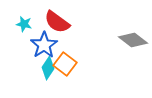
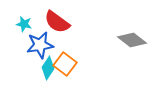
gray diamond: moved 1 px left
blue star: moved 4 px left; rotated 24 degrees clockwise
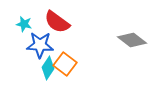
blue star: rotated 12 degrees clockwise
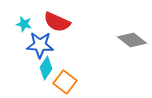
red semicircle: rotated 12 degrees counterclockwise
orange square: moved 18 px down
cyan diamond: moved 2 px left
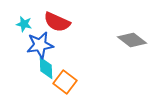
blue star: rotated 12 degrees counterclockwise
cyan diamond: rotated 35 degrees counterclockwise
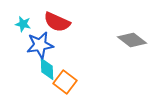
cyan star: moved 1 px left
cyan diamond: moved 1 px right, 1 px down
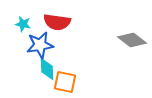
red semicircle: rotated 16 degrees counterclockwise
orange square: rotated 25 degrees counterclockwise
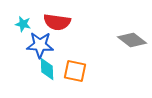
blue star: rotated 12 degrees clockwise
orange square: moved 10 px right, 11 px up
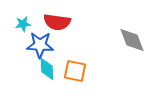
cyan star: rotated 21 degrees counterclockwise
gray diamond: rotated 32 degrees clockwise
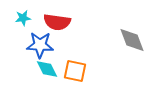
cyan star: moved 6 px up
cyan diamond: rotated 25 degrees counterclockwise
